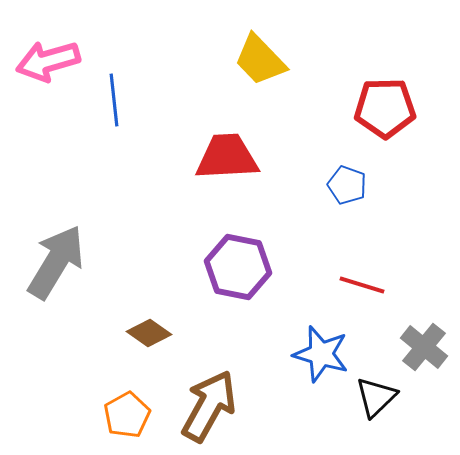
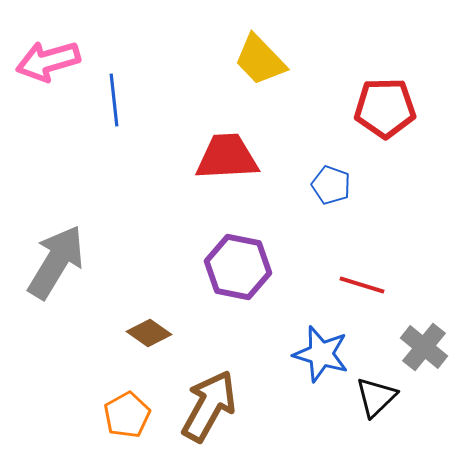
blue pentagon: moved 16 px left
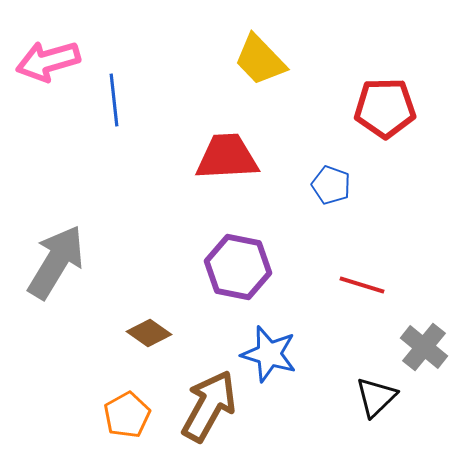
blue star: moved 52 px left
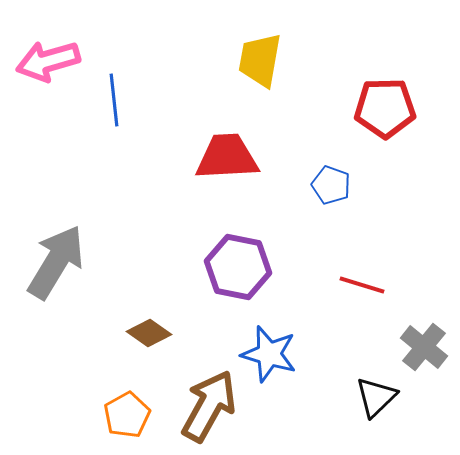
yellow trapezoid: rotated 54 degrees clockwise
